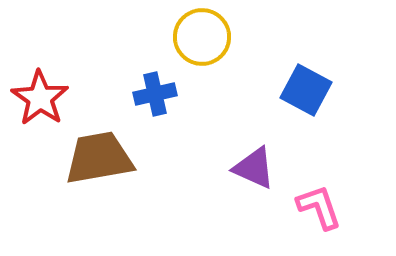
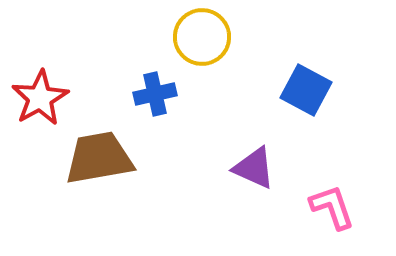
red star: rotated 8 degrees clockwise
pink L-shape: moved 13 px right
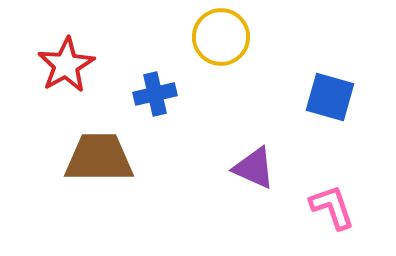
yellow circle: moved 19 px right
blue square: moved 24 px right, 7 px down; rotated 12 degrees counterclockwise
red star: moved 26 px right, 33 px up
brown trapezoid: rotated 10 degrees clockwise
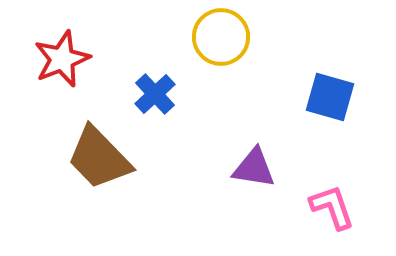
red star: moved 4 px left, 6 px up; rotated 8 degrees clockwise
blue cross: rotated 30 degrees counterclockwise
brown trapezoid: rotated 134 degrees counterclockwise
purple triangle: rotated 15 degrees counterclockwise
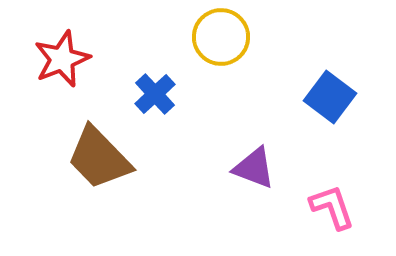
blue square: rotated 21 degrees clockwise
purple triangle: rotated 12 degrees clockwise
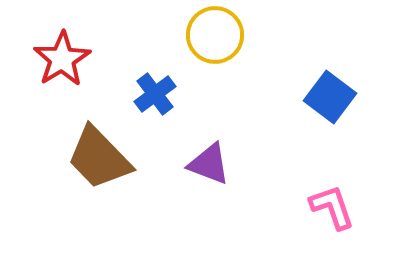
yellow circle: moved 6 px left, 2 px up
red star: rotated 10 degrees counterclockwise
blue cross: rotated 6 degrees clockwise
purple triangle: moved 45 px left, 4 px up
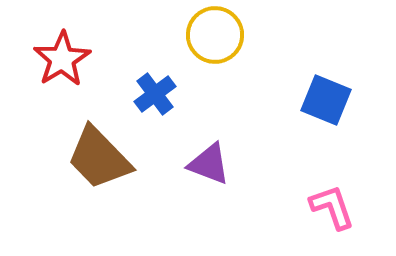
blue square: moved 4 px left, 3 px down; rotated 15 degrees counterclockwise
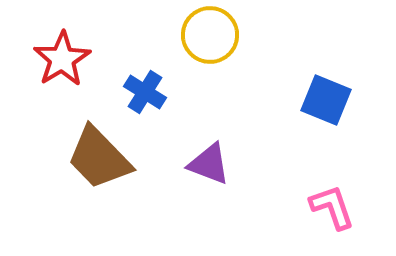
yellow circle: moved 5 px left
blue cross: moved 10 px left, 2 px up; rotated 21 degrees counterclockwise
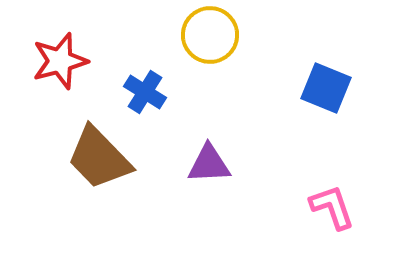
red star: moved 2 px left, 2 px down; rotated 16 degrees clockwise
blue square: moved 12 px up
purple triangle: rotated 24 degrees counterclockwise
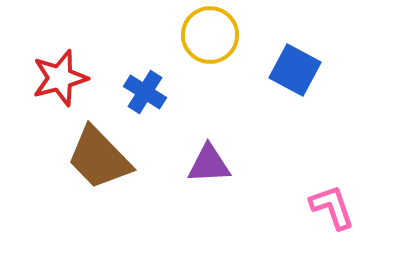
red star: moved 17 px down
blue square: moved 31 px left, 18 px up; rotated 6 degrees clockwise
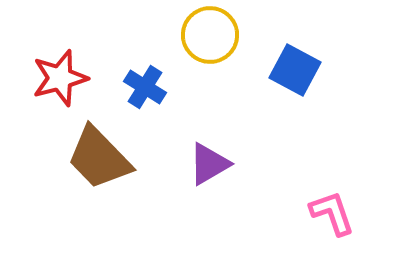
blue cross: moved 5 px up
purple triangle: rotated 27 degrees counterclockwise
pink L-shape: moved 6 px down
